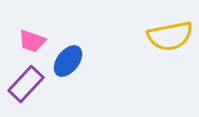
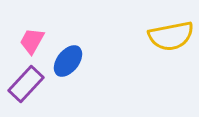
yellow semicircle: moved 1 px right
pink trapezoid: rotated 100 degrees clockwise
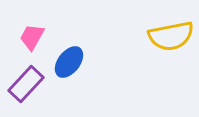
pink trapezoid: moved 4 px up
blue ellipse: moved 1 px right, 1 px down
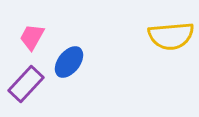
yellow semicircle: rotated 6 degrees clockwise
